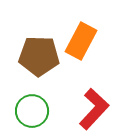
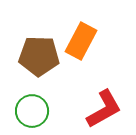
red L-shape: moved 10 px right; rotated 18 degrees clockwise
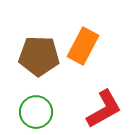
orange rectangle: moved 2 px right, 5 px down
green circle: moved 4 px right, 1 px down
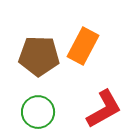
green circle: moved 2 px right
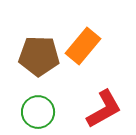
orange rectangle: rotated 12 degrees clockwise
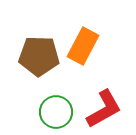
orange rectangle: rotated 12 degrees counterclockwise
green circle: moved 18 px right
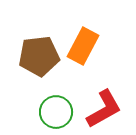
brown pentagon: rotated 9 degrees counterclockwise
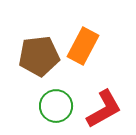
green circle: moved 6 px up
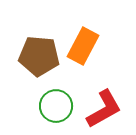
brown pentagon: rotated 12 degrees clockwise
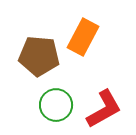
orange rectangle: moved 9 px up
green circle: moved 1 px up
